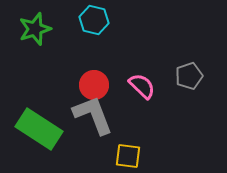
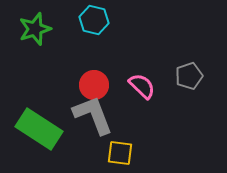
yellow square: moved 8 px left, 3 px up
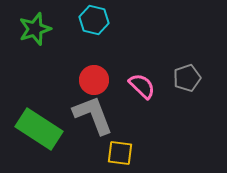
gray pentagon: moved 2 px left, 2 px down
red circle: moved 5 px up
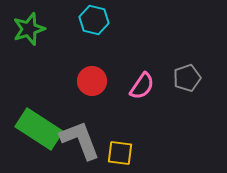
green star: moved 6 px left
red circle: moved 2 px left, 1 px down
pink semicircle: rotated 80 degrees clockwise
gray L-shape: moved 13 px left, 25 px down
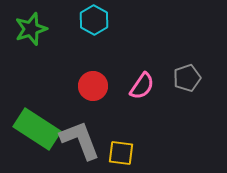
cyan hexagon: rotated 16 degrees clockwise
green star: moved 2 px right
red circle: moved 1 px right, 5 px down
green rectangle: moved 2 px left
yellow square: moved 1 px right
